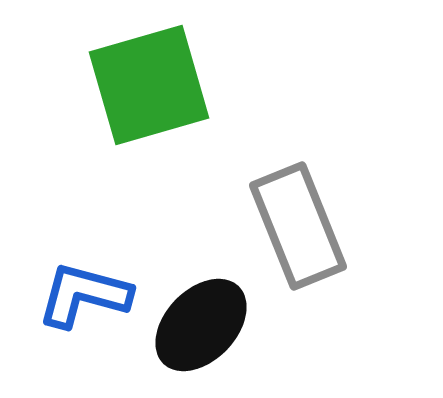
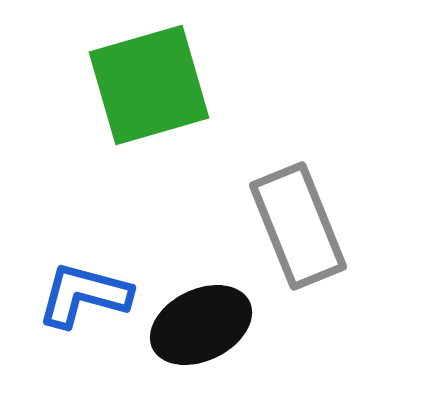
black ellipse: rotated 20 degrees clockwise
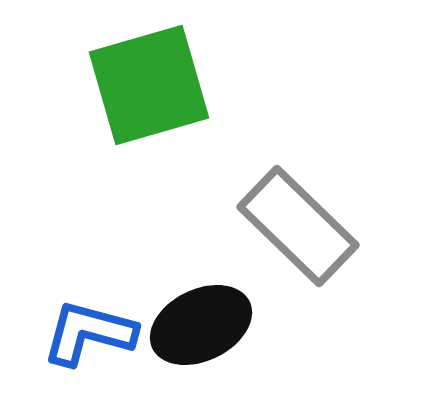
gray rectangle: rotated 24 degrees counterclockwise
blue L-shape: moved 5 px right, 38 px down
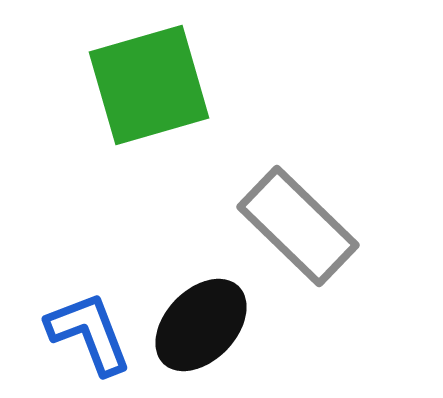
black ellipse: rotated 20 degrees counterclockwise
blue L-shape: rotated 54 degrees clockwise
